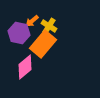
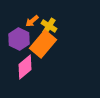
purple hexagon: moved 6 px down; rotated 15 degrees clockwise
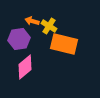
orange arrow: rotated 56 degrees clockwise
purple hexagon: rotated 25 degrees clockwise
orange rectangle: moved 21 px right; rotated 64 degrees clockwise
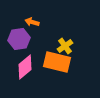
orange arrow: moved 1 px down
yellow cross: moved 16 px right, 20 px down; rotated 21 degrees clockwise
orange rectangle: moved 7 px left, 18 px down
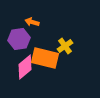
orange rectangle: moved 12 px left, 4 px up
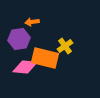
orange arrow: rotated 24 degrees counterclockwise
pink diamond: rotated 45 degrees clockwise
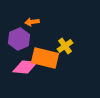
purple hexagon: rotated 15 degrees counterclockwise
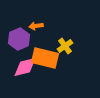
orange arrow: moved 4 px right, 4 px down
pink diamond: rotated 20 degrees counterclockwise
